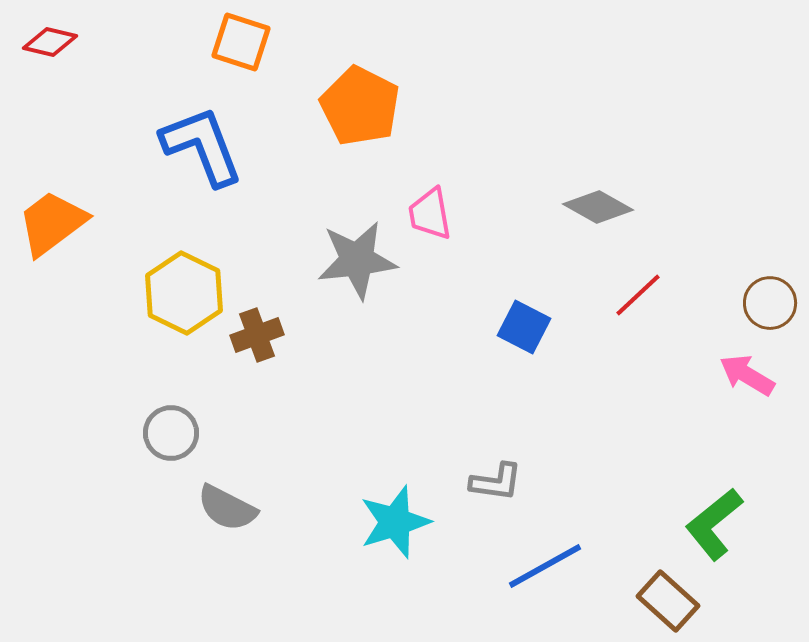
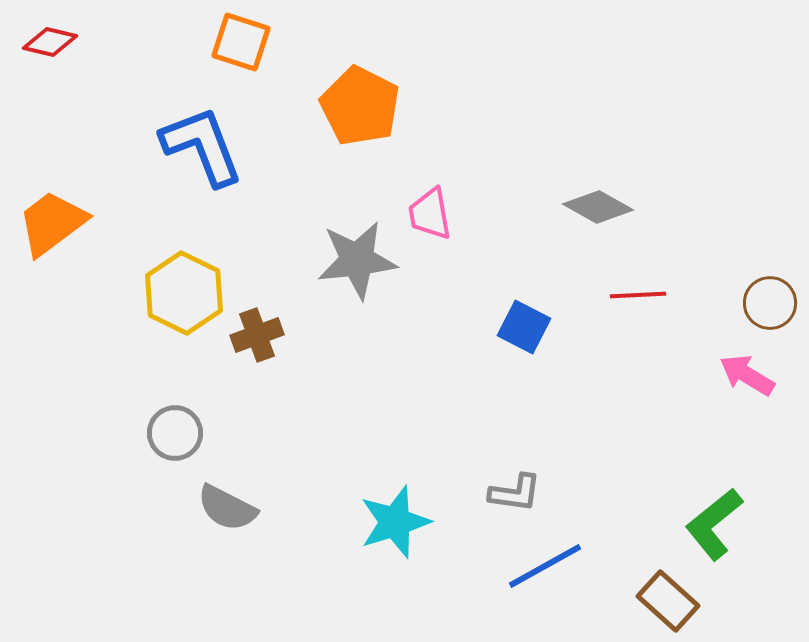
red line: rotated 40 degrees clockwise
gray circle: moved 4 px right
gray L-shape: moved 19 px right, 11 px down
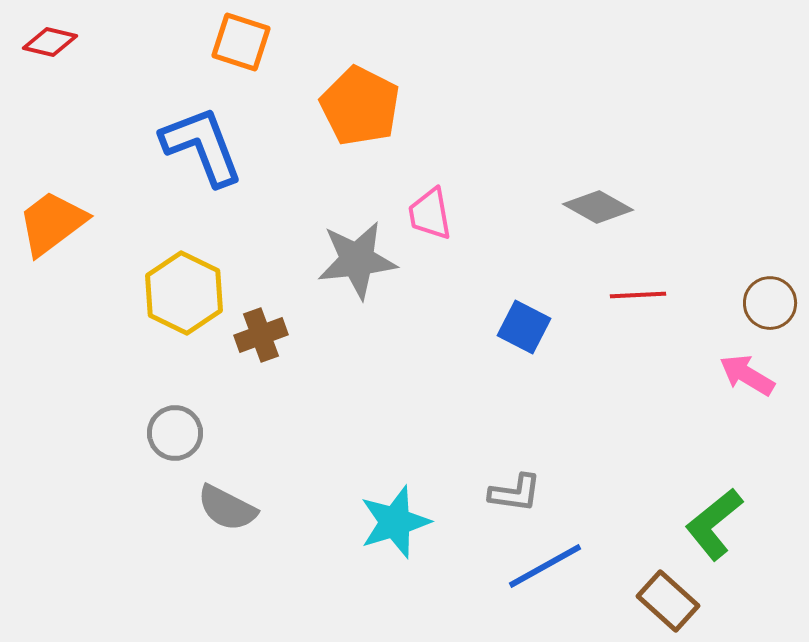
brown cross: moved 4 px right
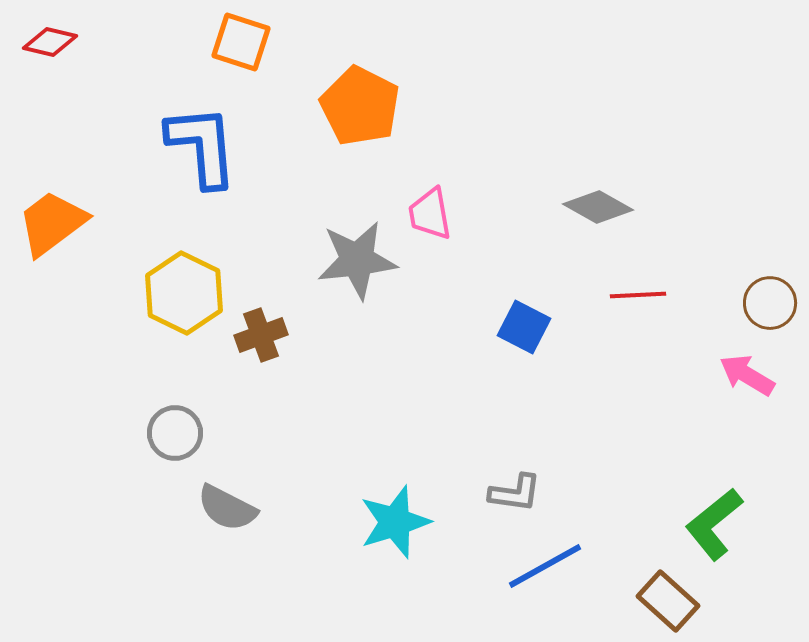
blue L-shape: rotated 16 degrees clockwise
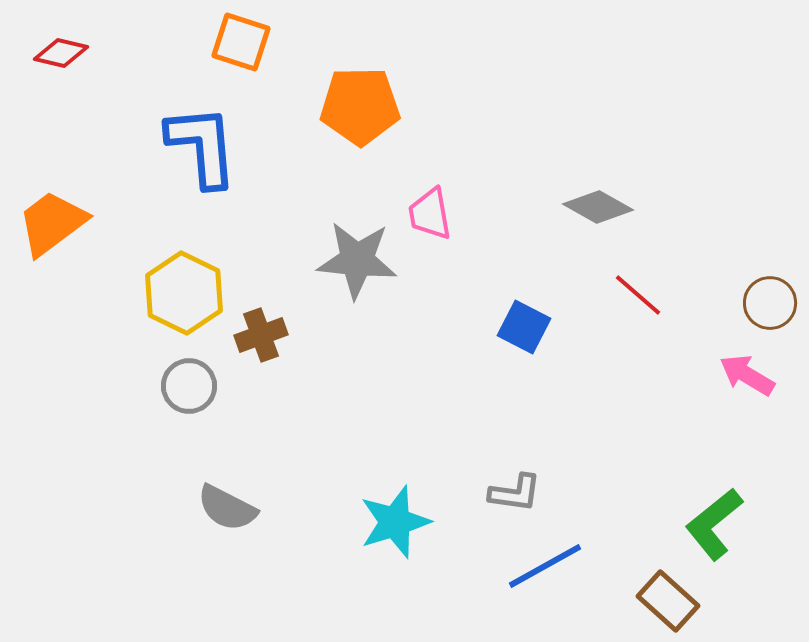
red diamond: moved 11 px right, 11 px down
orange pentagon: rotated 28 degrees counterclockwise
gray star: rotated 12 degrees clockwise
red line: rotated 44 degrees clockwise
gray circle: moved 14 px right, 47 px up
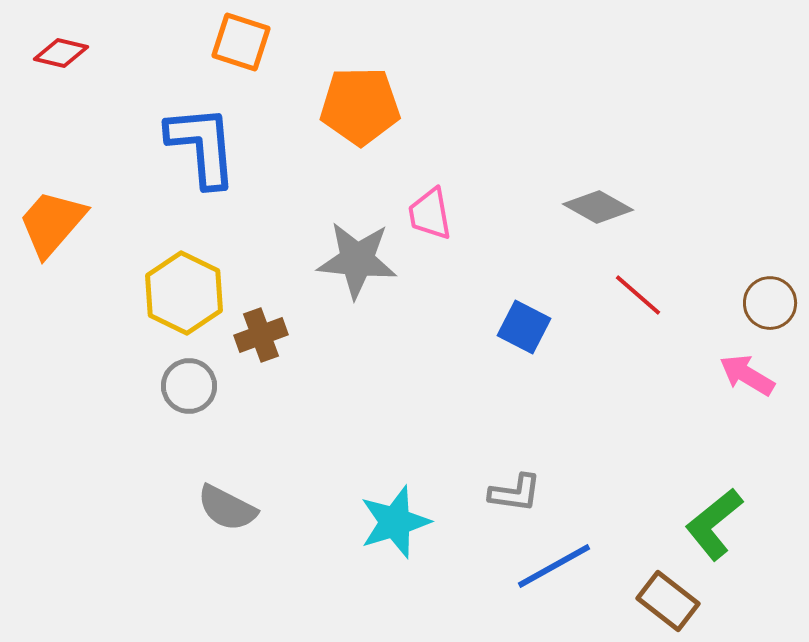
orange trapezoid: rotated 12 degrees counterclockwise
blue line: moved 9 px right
brown rectangle: rotated 4 degrees counterclockwise
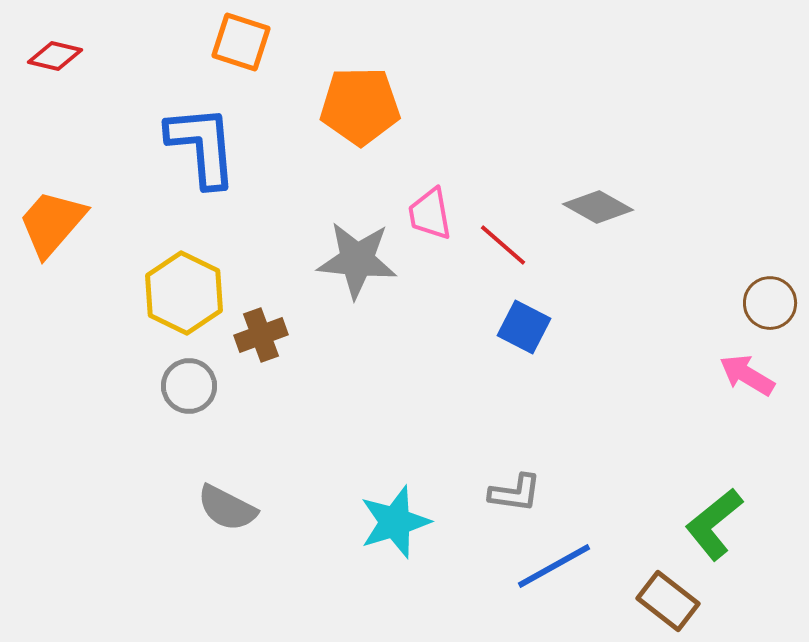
red diamond: moved 6 px left, 3 px down
red line: moved 135 px left, 50 px up
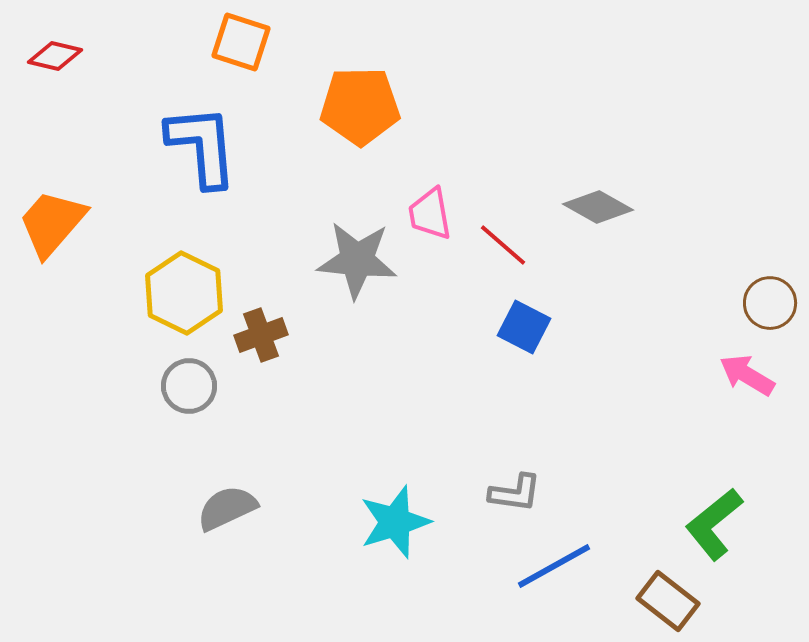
gray semicircle: rotated 128 degrees clockwise
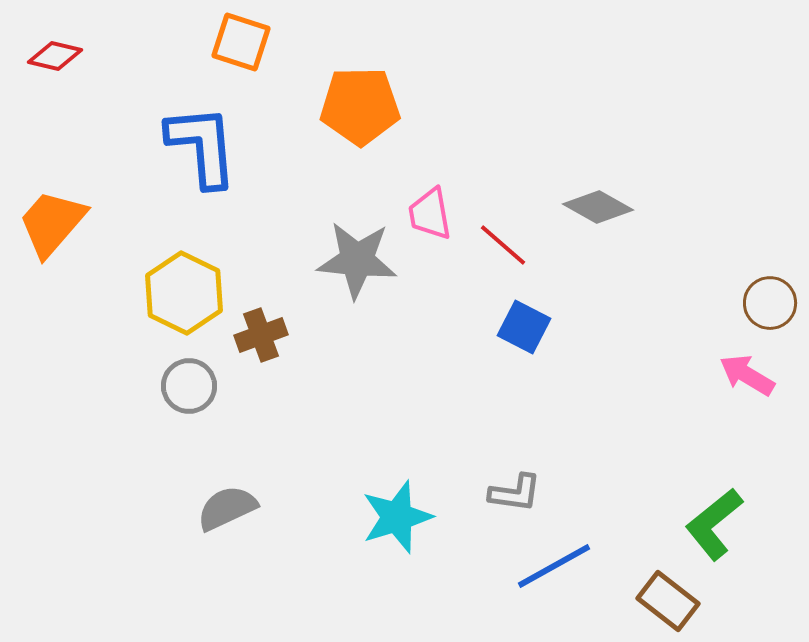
cyan star: moved 2 px right, 5 px up
